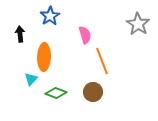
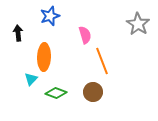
blue star: rotated 12 degrees clockwise
black arrow: moved 2 px left, 1 px up
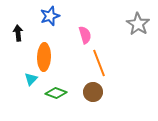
orange line: moved 3 px left, 2 px down
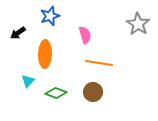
black arrow: rotated 119 degrees counterclockwise
orange ellipse: moved 1 px right, 3 px up
orange line: rotated 60 degrees counterclockwise
cyan triangle: moved 3 px left, 2 px down
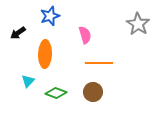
orange line: rotated 8 degrees counterclockwise
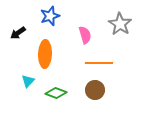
gray star: moved 18 px left
brown circle: moved 2 px right, 2 px up
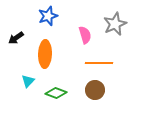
blue star: moved 2 px left
gray star: moved 5 px left; rotated 15 degrees clockwise
black arrow: moved 2 px left, 5 px down
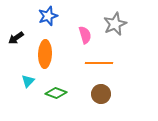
brown circle: moved 6 px right, 4 px down
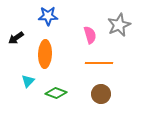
blue star: rotated 18 degrees clockwise
gray star: moved 4 px right, 1 px down
pink semicircle: moved 5 px right
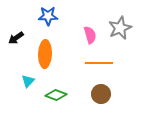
gray star: moved 1 px right, 3 px down
green diamond: moved 2 px down
